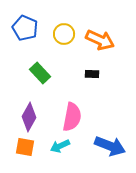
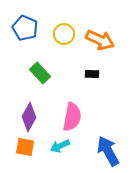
blue arrow: moved 2 px left, 5 px down; rotated 140 degrees counterclockwise
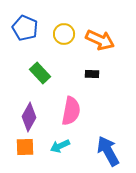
pink semicircle: moved 1 px left, 6 px up
orange square: rotated 12 degrees counterclockwise
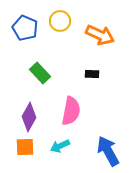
yellow circle: moved 4 px left, 13 px up
orange arrow: moved 5 px up
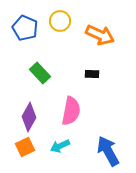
orange square: rotated 24 degrees counterclockwise
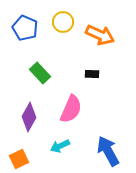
yellow circle: moved 3 px right, 1 px down
pink semicircle: moved 2 px up; rotated 12 degrees clockwise
orange square: moved 6 px left, 12 px down
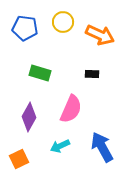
blue pentagon: rotated 15 degrees counterclockwise
green rectangle: rotated 30 degrees counterclockwise
blue arrow: moved 6 px left, 4 px up
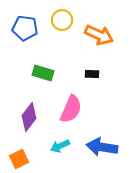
yellow circle: moved 1 px left, 2 px up
orange arrow: moved 1 px left
green rectangle: moved 3 px right
purple diamond: rotated 8 degrees clockwise
blue arrow: rotated 52 degrees counterclockwise
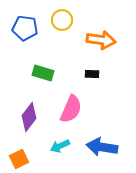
orange arrow: moved 2 px right, 5 px down; rotated 16 degrees counterclockwise
